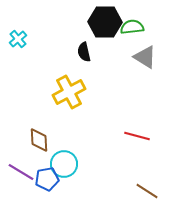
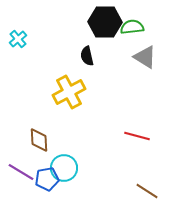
black semicircle: moved 3 px right, 4 px down
cyan circle: moved 4 px down
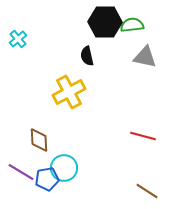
green semicircle: moved 2 px up
gray triangle: rotated 20 degrees counterclockwise
red line: moved 6 px right
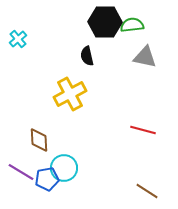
yellow cross: moved 1 px right, 2 px down
red line: moved 6 px up
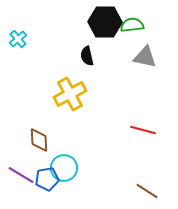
purple line: moved 3 px down
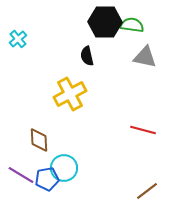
green semicircle: rotated 15 degrees clockwise
brown line: rotated 70 degrees counterclockwise
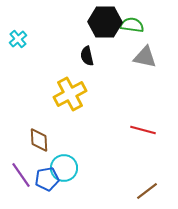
purple line: rotated 24 degrees clockwise
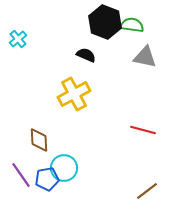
black hexagon: rotated 20 degrees clockwise
black semicircle: moved 1 px left, 1 px up; rotated 126 degrees clockwise
yellow cross: moved 4 px right
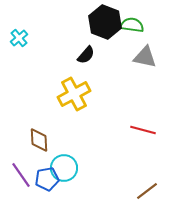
cyan cross: moved 1 px right, 1 px up
black semicircle: rotated 108 degrees clockwise
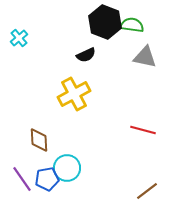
black semicircle: rotated 24 degrees clockwise
cyan circle: moved 3 px right
purple line: moved 1 px right, 4 px down
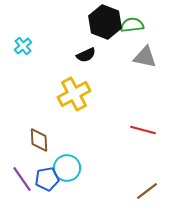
green semicircle: rotated 15 degrees counterclockwise
cyan cross: moved 4 px right, 8 px down
